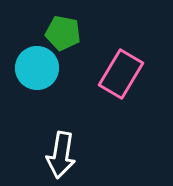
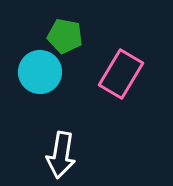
green pentagon: moved 2 px right, 3 px down
cyan circle: moved 3 px right, 4 px down
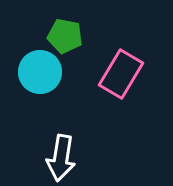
white arrow: moved 3 px down
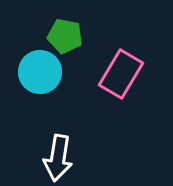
white arrow: moved 3 px left
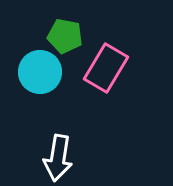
pink rectangle: moved 15 px left, 6 px up
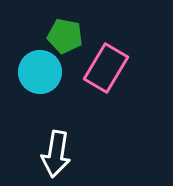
white arrow: moved 2 px left, 4 px up
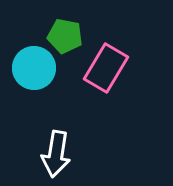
cyan circle: moved 6 px left, 4 px up
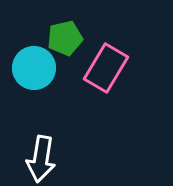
green pentagon: moved 2 px down; rotated 24 degrees counterclockwise
white arrow: moved 15 px left, 5 px down
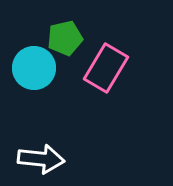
white arrow: rotated 93 degrees counterclockwise
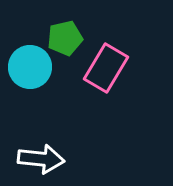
cyan circle: moved 4 px left, 1 px up
